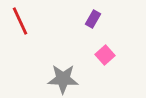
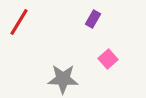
red line: moved 1 px left, 1 px down; rotated 56 degrees clockwise
pink square: moved 3 px right, 4 px down
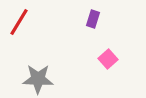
purple rectangle: rotated 12 degrees counterclockwise
gray star: moved 25 px left
